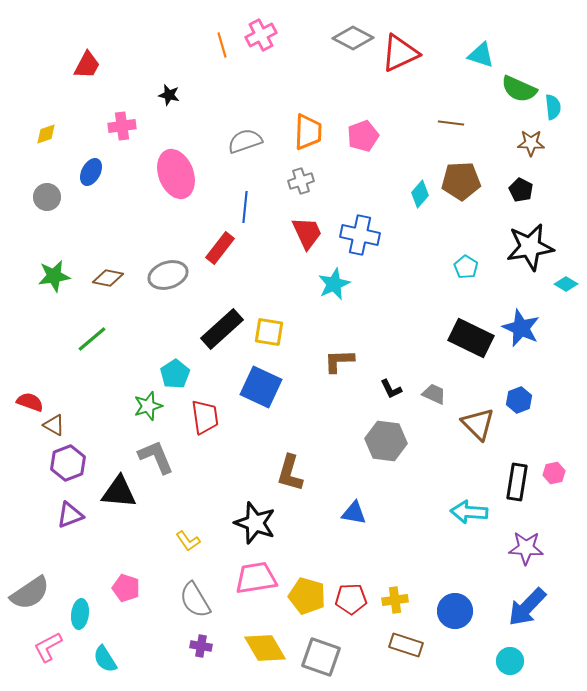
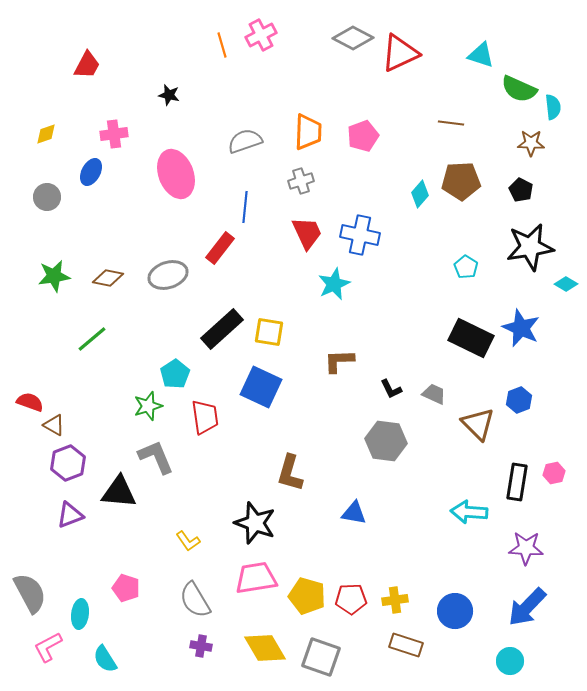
pink cross at (122, 126): moved 8 px left, 8 px down
gray semicircle at (30, 593): rotated 84 degrees counterclockwise
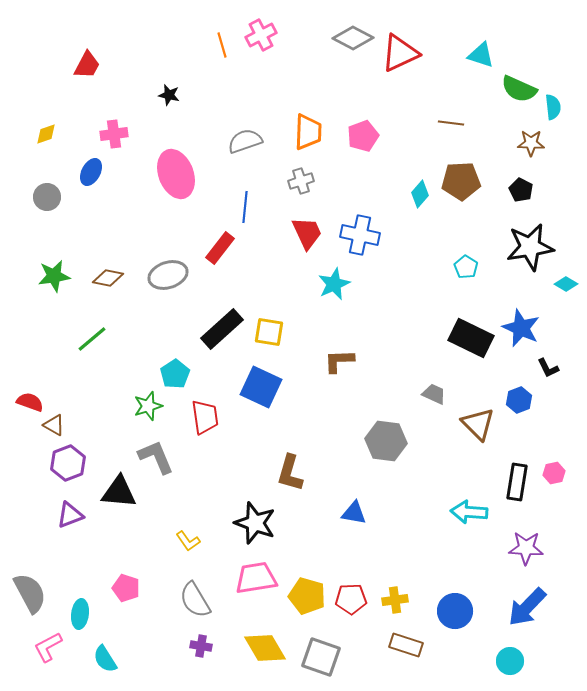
black L-shape at (391, 389): moved 157 px right, 21 px up
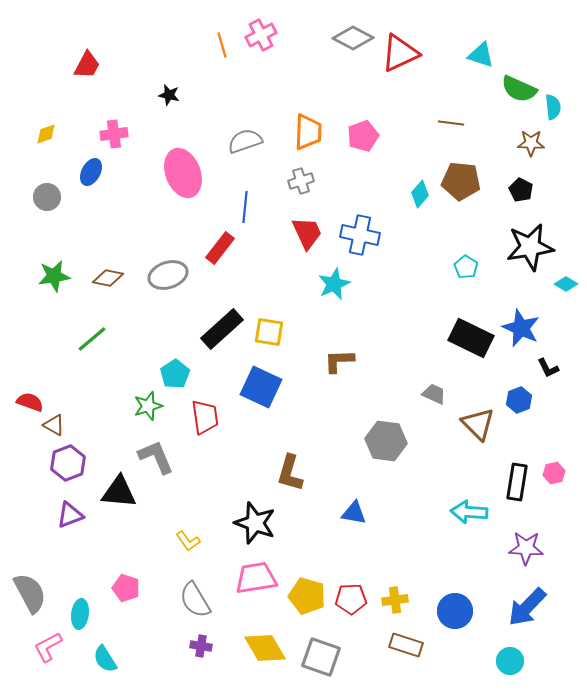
pink ellipse at (176, 174): moved 7 px right, 1 px up
brown pentagon at (461, 181): rotated 9 degrees clockwise
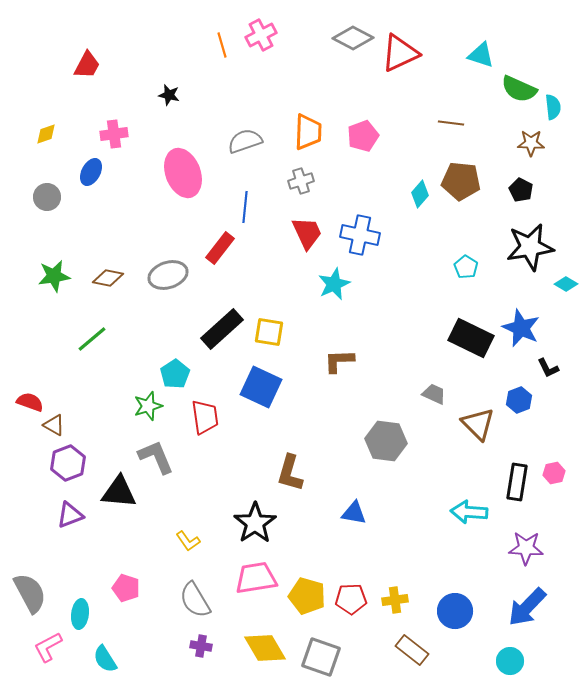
black star at (255, 523): rotated 18 degrees clockwise
brown rectangle at (406, 645): moved 6 px right, 5 px down; rotated 20 degrees clockwise
